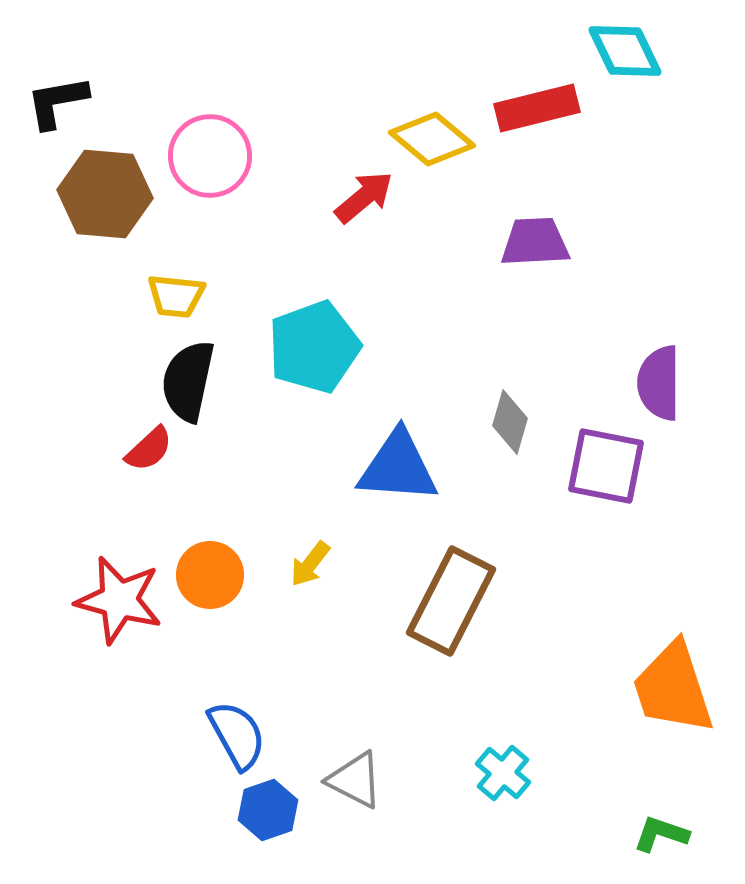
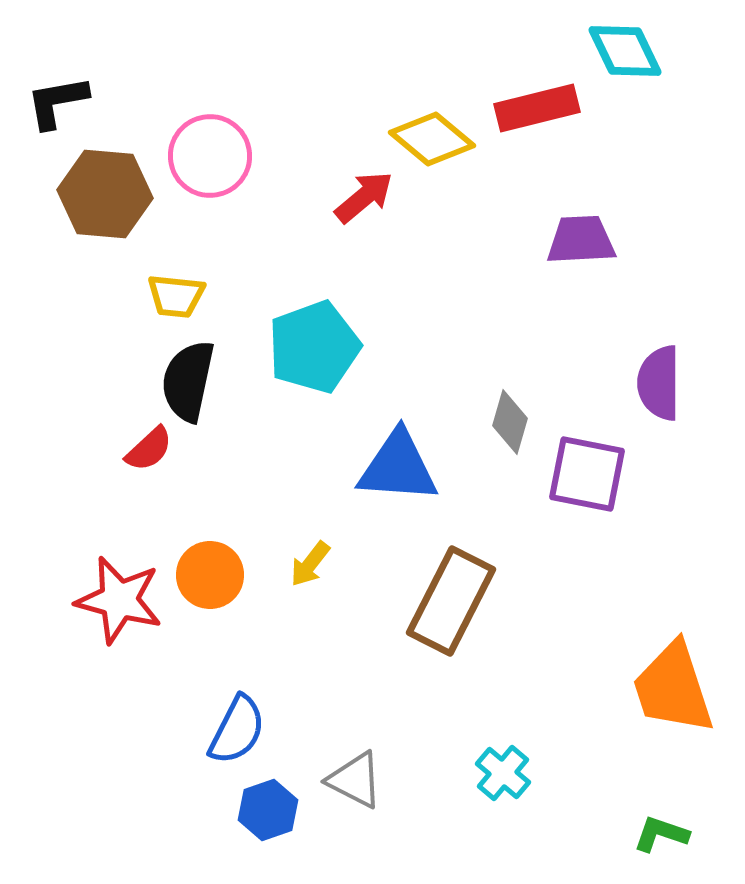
purple trapezoid: moved 46 px right, 2 px up
purple square: moved 19 px left, 8 px down
blue semicircle: moved 5 px up; rotated 56 degrees clockwise
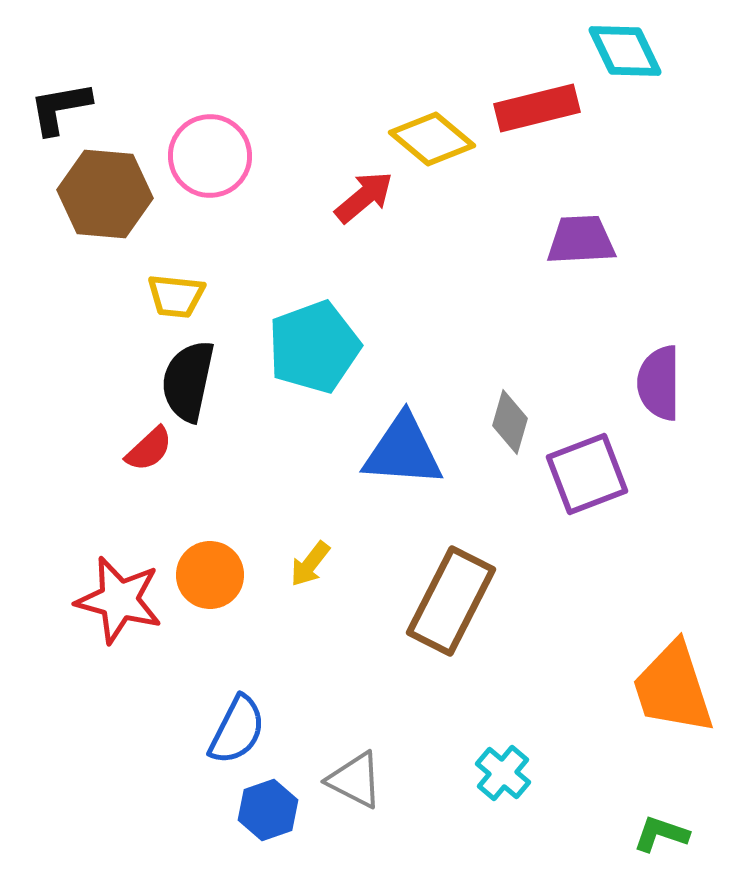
black L-shape: moved 3 px right, 6 px down
blue triangle: moved 5 px right, 16 px up
purple square: rotated 32 degrees counterclockwise
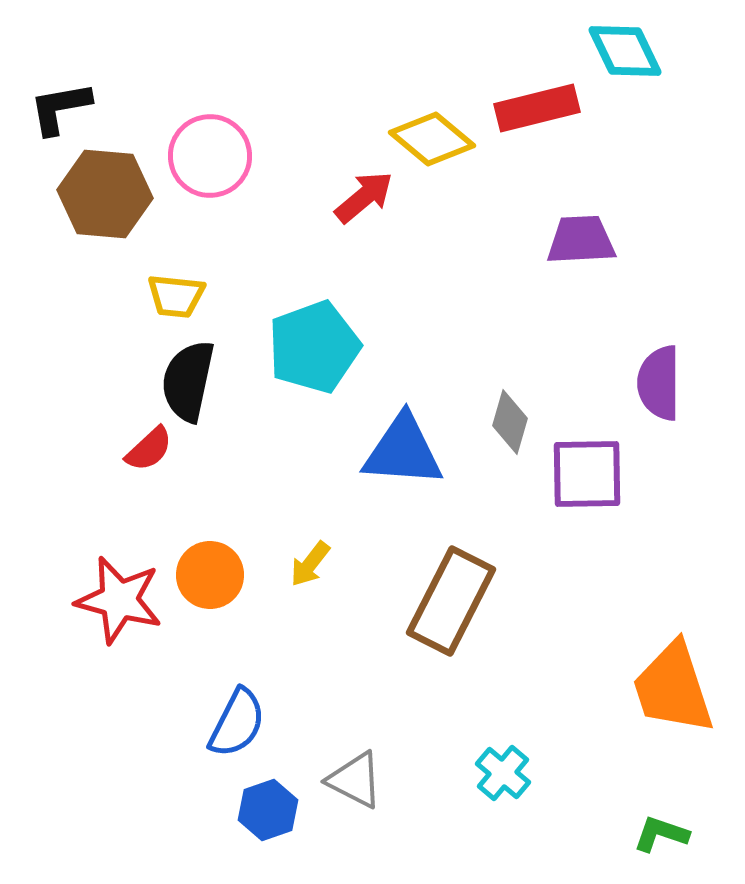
purple square: rotated 20 degrees clockwise
blue semicircle: moved 7 px up
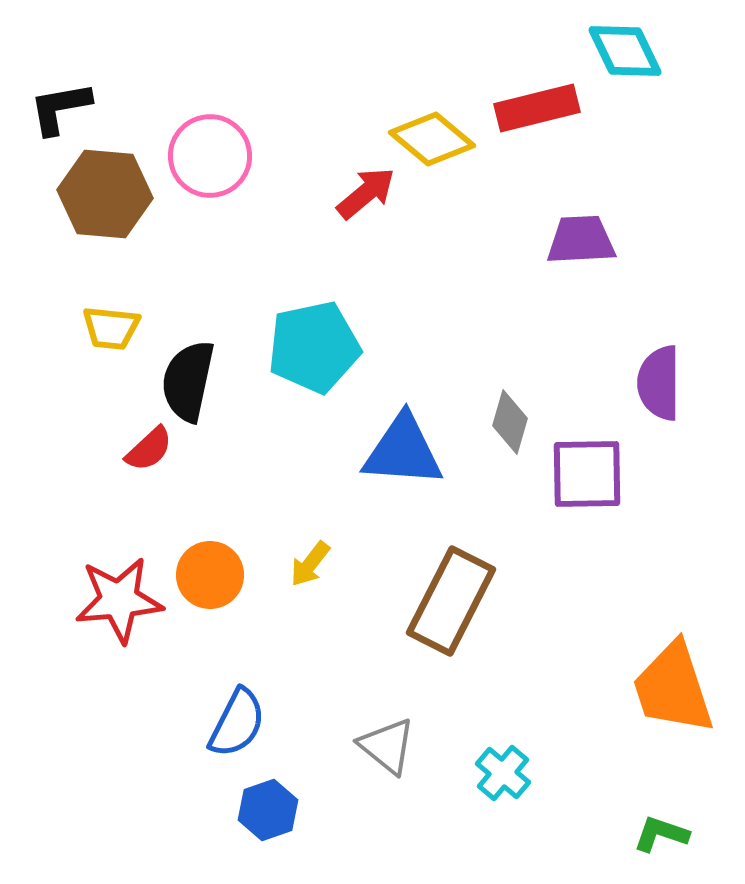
red arrow: moved 2 px right, 4 px up
yellow trapezoid: moved 65 px left, 32 px down
cyan pentagon: rotated 8 degrees clockwise
red star: rotated 20 degrees counterclockwise
gray triangle: moved 32 px right, 34 px up; rotated 12 degrees clockwise
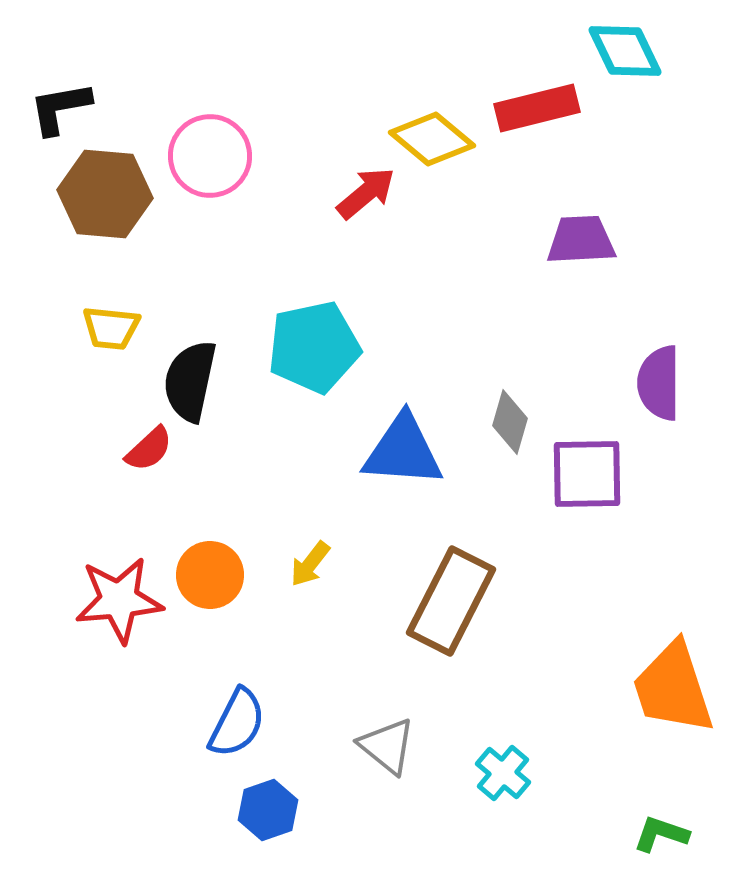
black semicircle: moved 2 px right
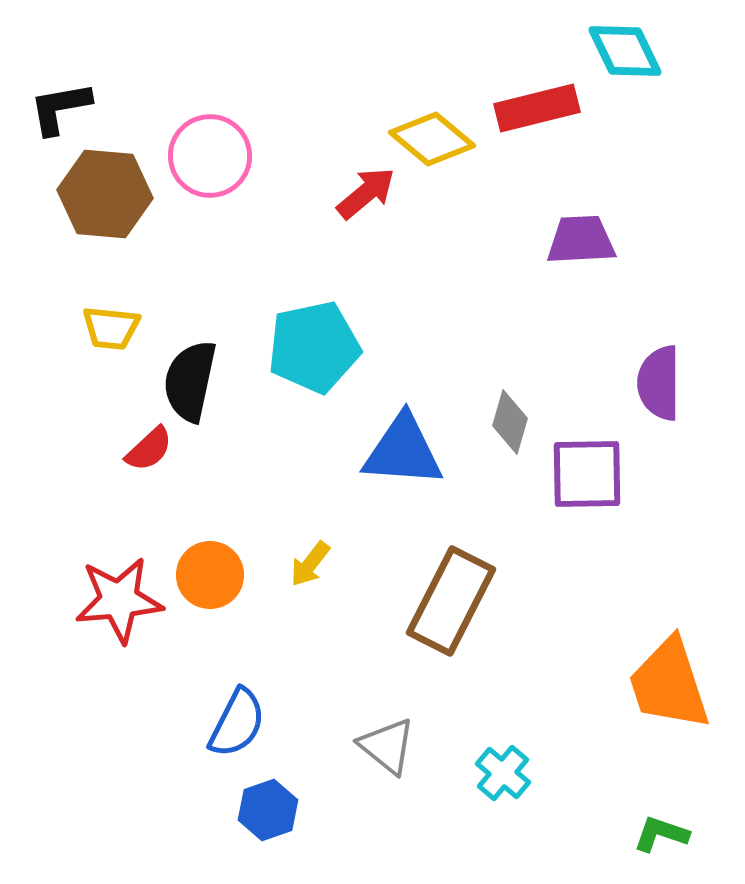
orange trapezoid: moved 4 px left, 4 px up
